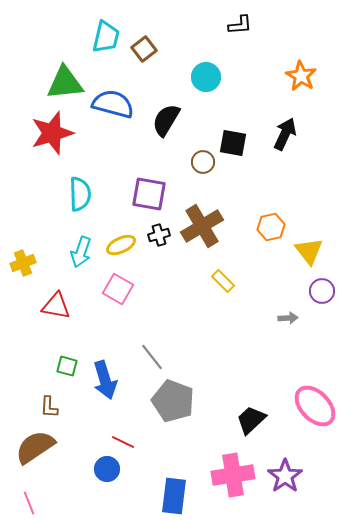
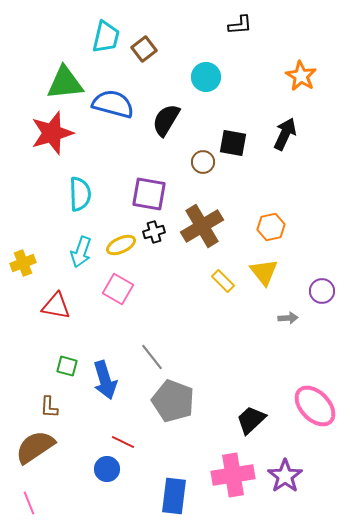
black cross: moved 5 px left, 3 px up
yellow triangle: moved 45 px left, 21 px down
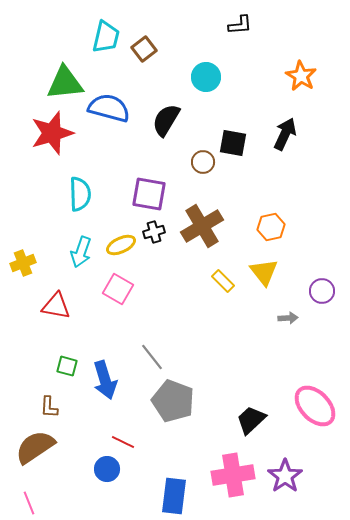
blue semicircle: moved 4 px left, 4 px down
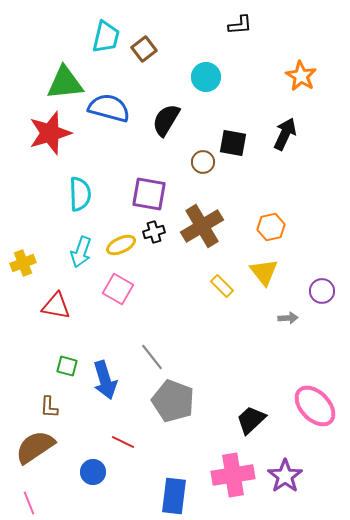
red star: moved 2 px left
yellow rectangle: moved 1 px left, 5 px down
blue circle: moved 14 px left, 3 px down
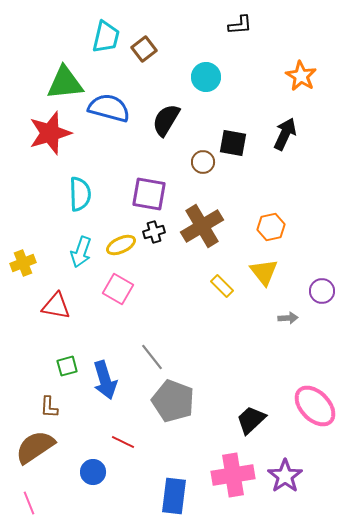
green square: rotated 30 degrees counterclockwise
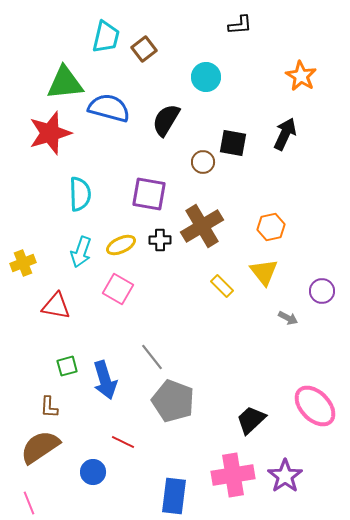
black cross: moved 6 px right, 8 px down; rotated 15 degrees clockwise
gray arrow: rotated 30 degrees clockwise
brown semicircle: moved 5 px right
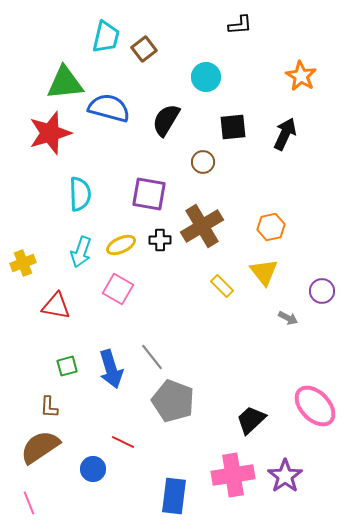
black square: moved 16 px up; rotated 16 degrees counterclockwise
blue arrow: moved 6 px right, 11 px up
blue circle: moved 3 px up
